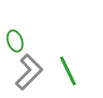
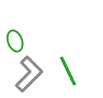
gray L-shape: moved 2 px down
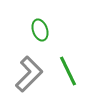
green ellipse: moved 25 px right, 11 px up
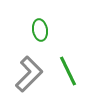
green ellipse: rotated 10 degrees clockwise
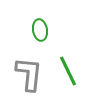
gray L-shape: rotated 39 degrees counterclockwise
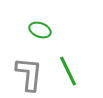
green ellipse: rotated 60 degrees counterclockwise
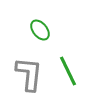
green ellipse: rotated 30 degrees clockwise
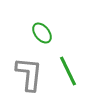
green ellipse: moved 2 px right, 3 px down
